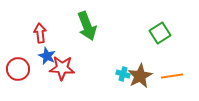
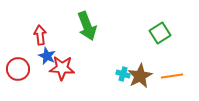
red arrow: moved 2 px down
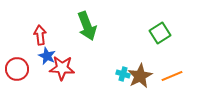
red circle: moved 1 px left
orange line: rotated 15 degrees counterclockwise
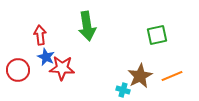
green arrow: rotated 12 degrees clockwise
green square: moved 3 px left, 2 px down; rotated 20 degrees clockwise
blue star: moved 1 px left, 1 px down
red circle: moved 1 px right, 1 px down
cyan cross: moved 16 px down
